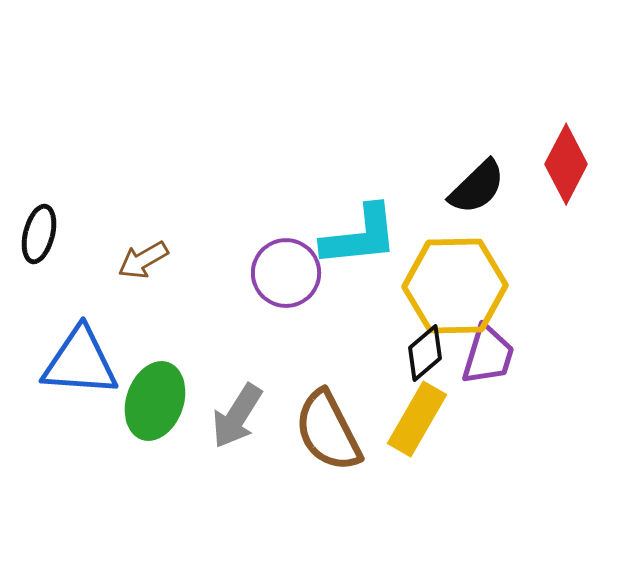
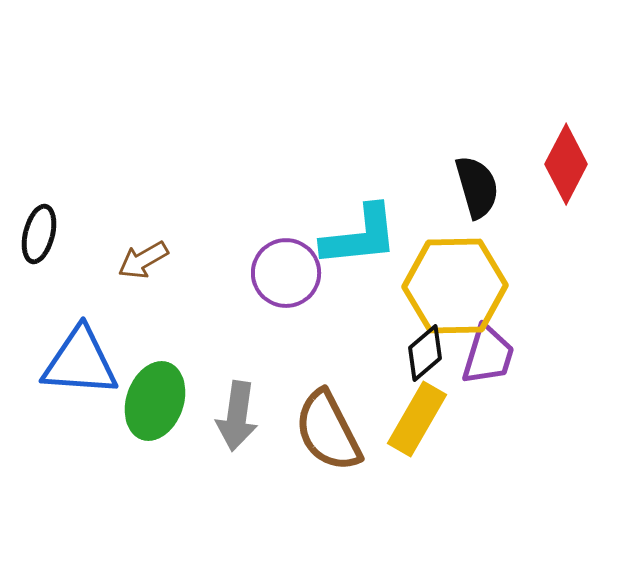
black semicircle: rotated 62 degrees counterclockwise
gray arrow: rotated 24 degrees counterclockwise
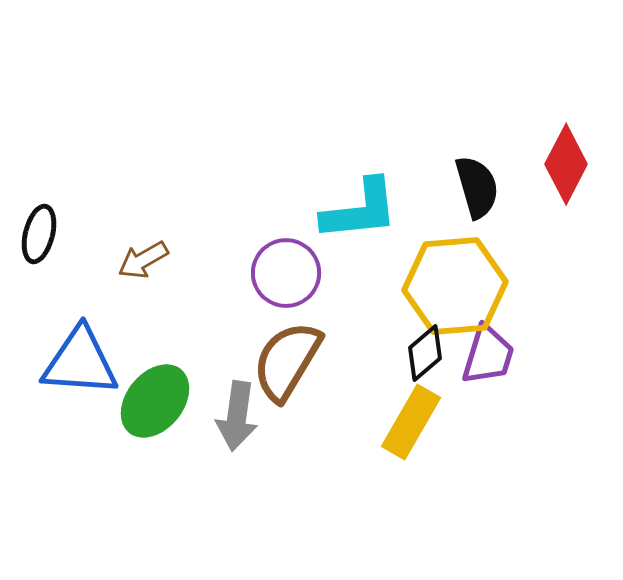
cyan L-shape: moved 26 px up
yellow hexagon: rotated 4 degrees counterclockwise
green ellipse: rotated 20 degrees clockwise
yellow rectangle: moved 6 px left, 3 px down
brown semicircle: moved 41 px left, 70 px up; rotated 58 degrees clockwise
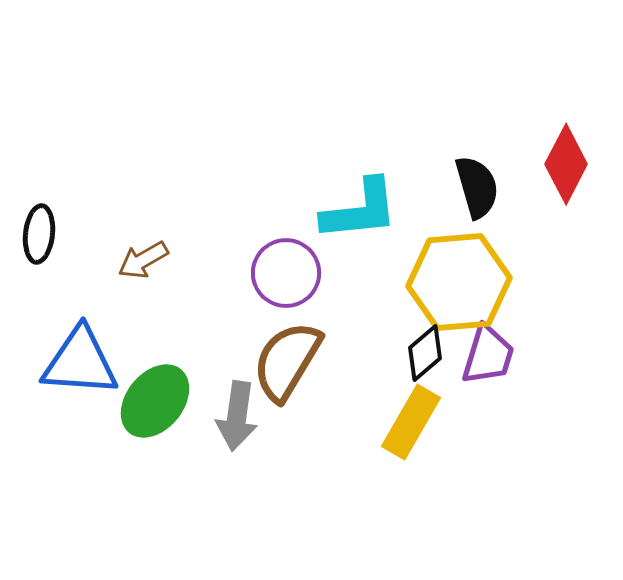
black ellipse: rotated 8 degrees counterclockwise
yellow hexagon: moved 4 px right, 4 px up
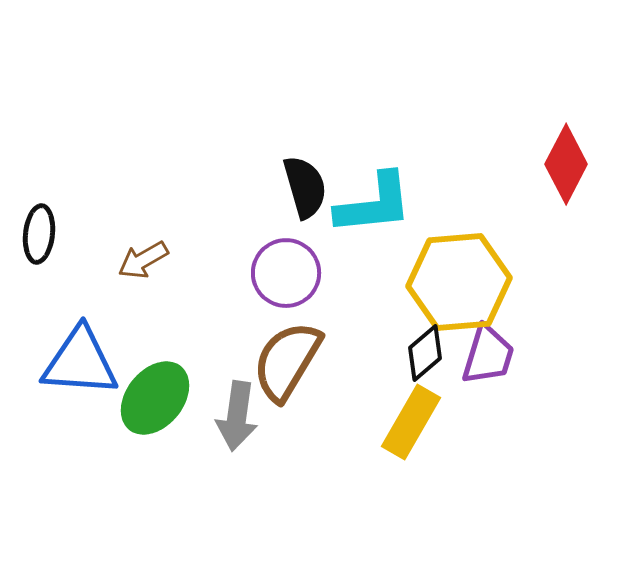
black semicircle: moved 172 px left
cyan L-shape: moved 14 px right, 6 px up
green ellipse: moved 3 px up
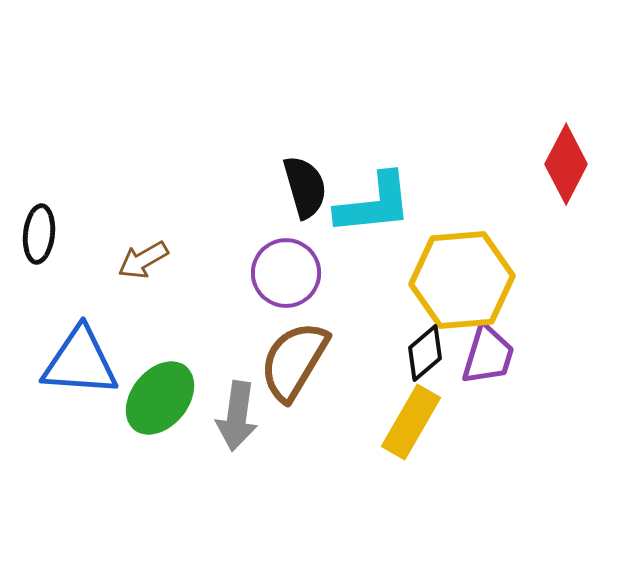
yellow hexagon: moved 3 px right, 2 px up
brown semicircle: moved 7 px right
green ellipse: moved 5 px right
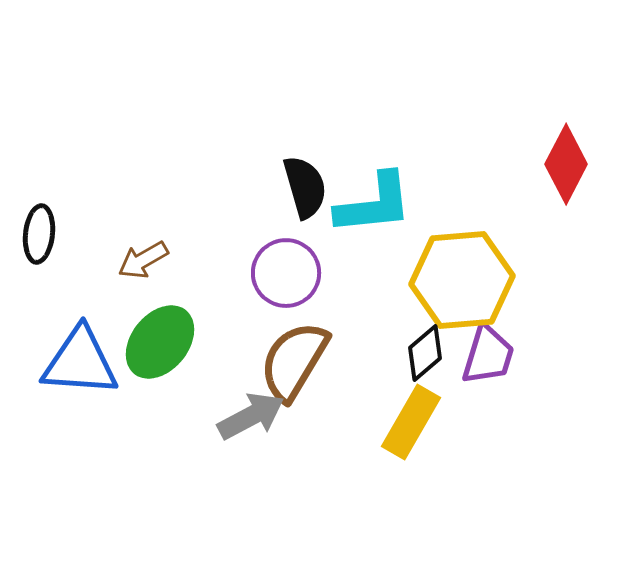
green ellipse: moved 56 px up
gray arrow: moved 14 px right; rotated 126 degrees counterclockwise
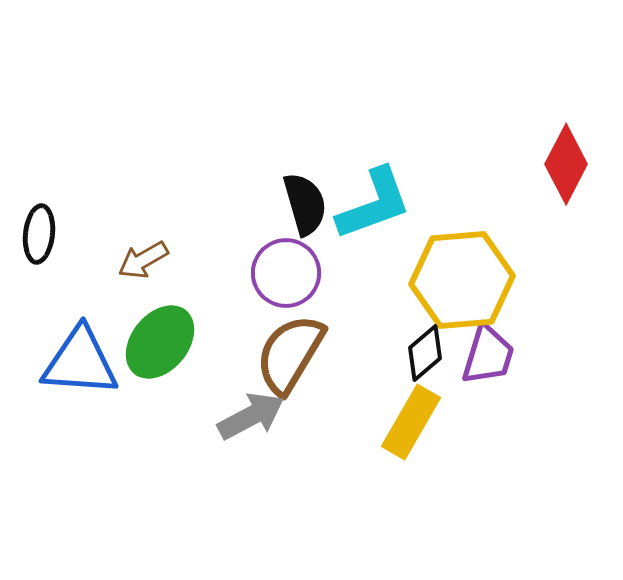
black semicircle: moved 17 px down
cyan L-shape: rotated 14 degrees counterclockwise
brown semicircle: moved 4 px left, 7 px up
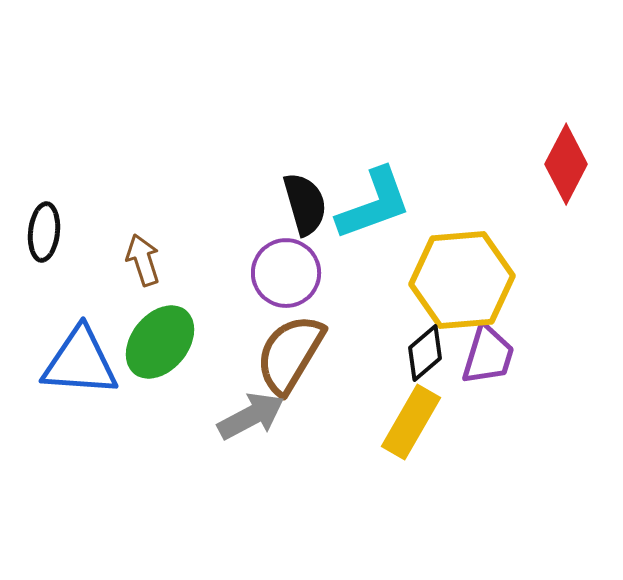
black ellipse: moved 5 px right, 2 px up
brown arrow: rotated 102 degrees clockwise
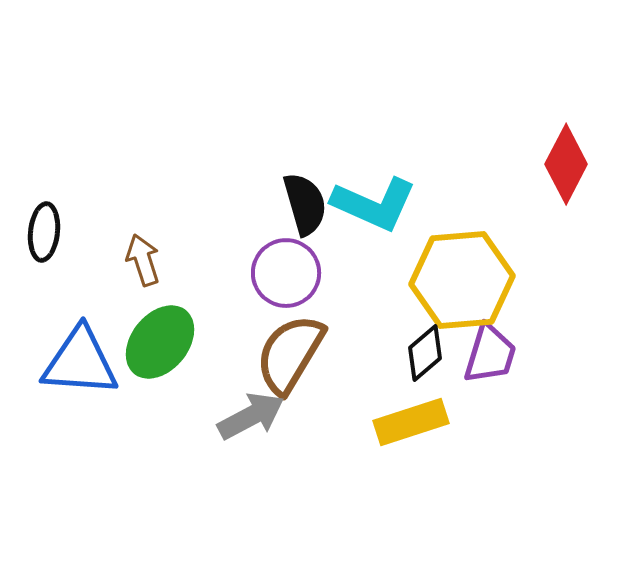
cyan L-shape: rotated 44 degrees clockwise
purple trapezoid: moved 2 px right, 1 px up
yellow rectangle: rotated 42 degrees clockwise
